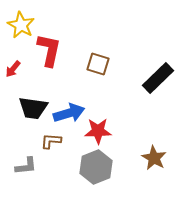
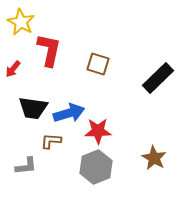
yellow star: moved 3 px up
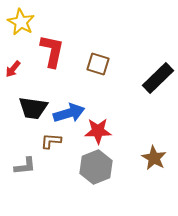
red L-shape: moved 3 px right, 1 px down
gray L-shape: moved 1 px left
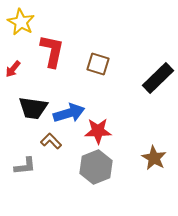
brown L-shape: rotated 40 degrees clockwise
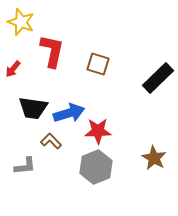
yellow star: rotated 8 degrees counterclockwise
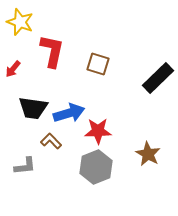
yellow star: moved 1 px left
brown star: moved 6 px left, 4 px up
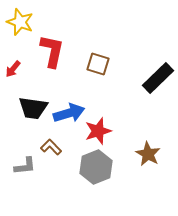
red star: rotated 16 degrees counterclockwise
brown L-shape: moved 6 px down
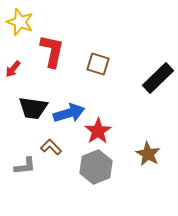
red star: rotated 16 degrees counterclockwise
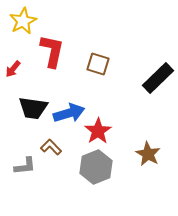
yellow star: moved 3 px right, 1 px up; rotated 24 degrees clockwise
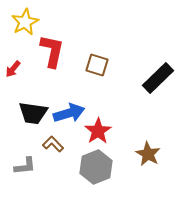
yellow star: moved 2 px right, 1 px down
brown square: moved 1 px left, 1 px down
black trapezoid: moved 5 px down
brown L-shape: moved 2 px right, 3 px up
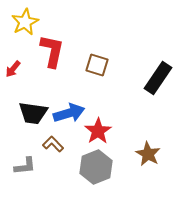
black rectangle: rotated 12 degrees counterclockwise
